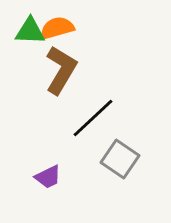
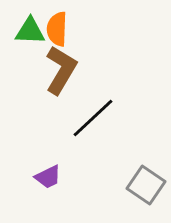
orange semicircle: moved 1 px down; rotated 72 degrees counterclockwise
gray square: moved 26 px right, 26 px down
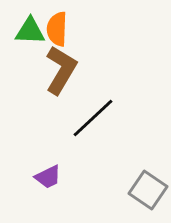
gray square: moved 2 px right, 5 px down
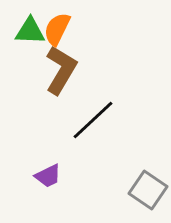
orange semicircle: rotated 24 degrees clockwise
black line: moved 2 px down
purple trapezoid: moved 1 px up
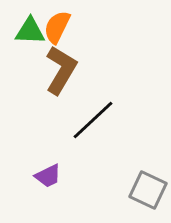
orange semicircle: moved 2 px up
gray square: rotated 9 degrees counterclockwise
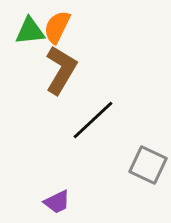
green triangle: rotated 8 degrees counterclockwise
purple trapezoid: moved 9 px right, 26 px down
gray square: moved 25 px up
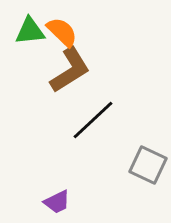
orange semicircle: moved 5 px right, 5 px down; rotated 108 degrees clockwise
brown L-shape: moved 9 px right; rotated 27 degrees clockwise
